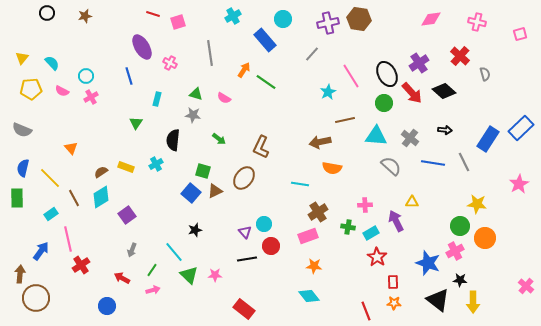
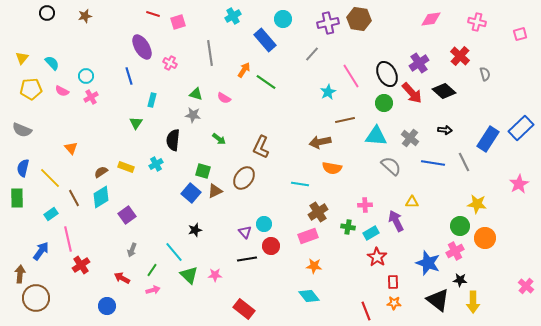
cyan rectangle at (157, 99): moved 5 px left, 1 px down
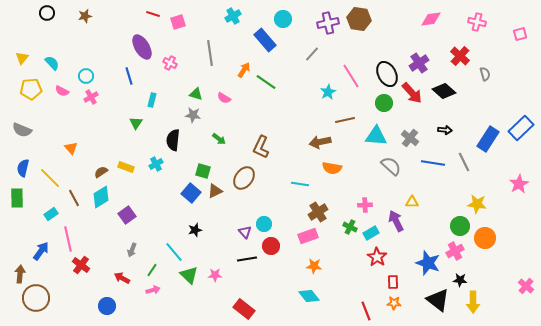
green cross at (348, 227): moved 2 px right; rotated 16 degrees clockwise
red cross at (81, 265): rotated 18 degrees counterclockwise
